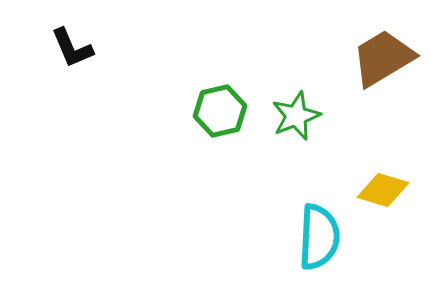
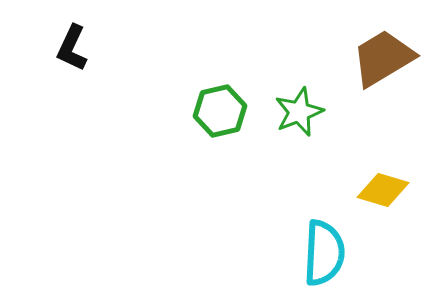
black L-shape: rotated 48 degrees clockwise
green star: moved 3 px right, 4 px up
cyan semicircle: moved 5 px right, 16 px down
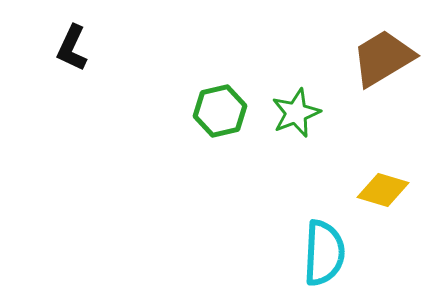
green star: moved 3 px left, 1 px down
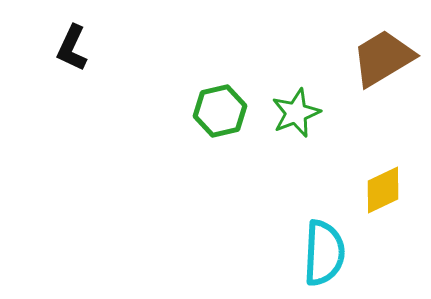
yellow diamond: rotated 42 degrees counterclockwise
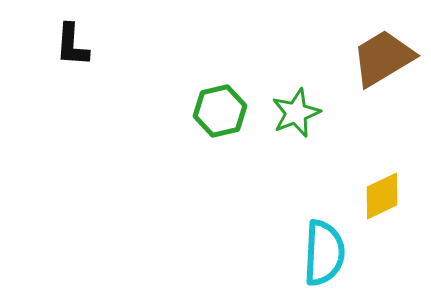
black L-shape: moved 3 px up; rotated 21 degrees counterclockwise
yellow diamond: moved 1 px left, 6 px down
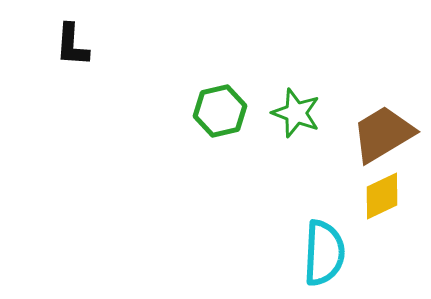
brown trapezoid: moved 76 px down
green star: rotated 30 degrees counterclockwise
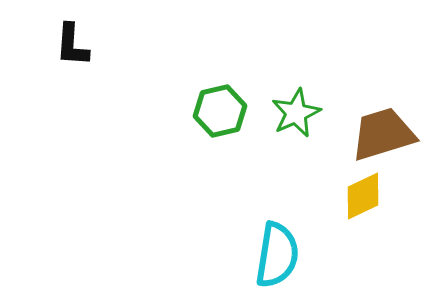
green star: rotated 27 degrees clockwise
brown trapezoid: rotated 14 degrees clockwise
yellow diamond: moved 19 px left
cyan semicircle: moved 47 px left, 2 px down; rotated 6 degrees clockwise
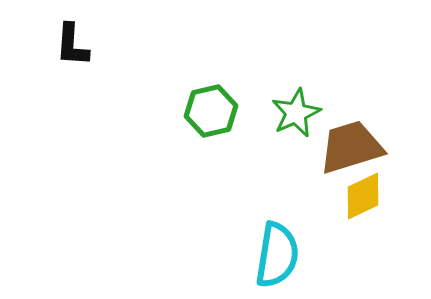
green hexagon: moved 9 px left
brown trapezoid: moved 32 px left, 13 px down
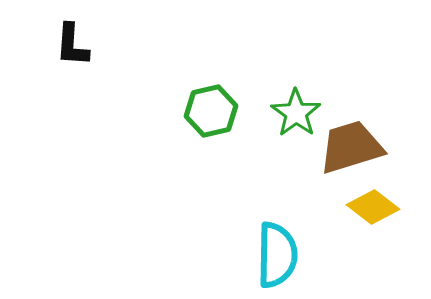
green star: rotated 12 degrees counterclockwise
yellow diamond: moved 10 px right, 11 px down; rotated 63 degrees clockwise
cyan semicircle: rotated 8 degrees counterclockwise
